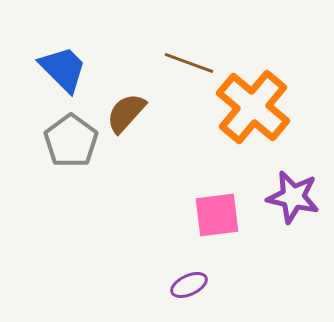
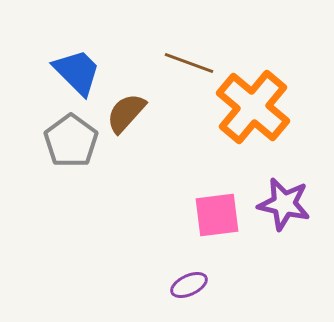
blue trapezoid: moved 14 px right, 3 px down
purple star: moved 9 px left, 7 px down
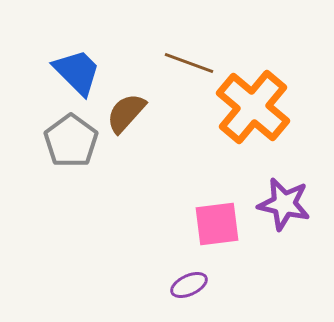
pink square: moved 9 px down
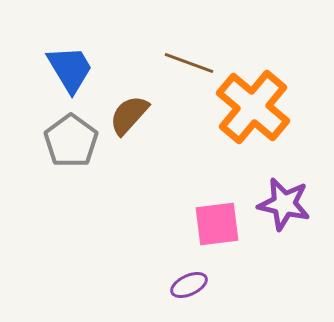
blue trapezoid: moved 7 px left, 3 px up; rotated 14 degrees clockwise
brown semicircle: moved 3 px right, 2 px down
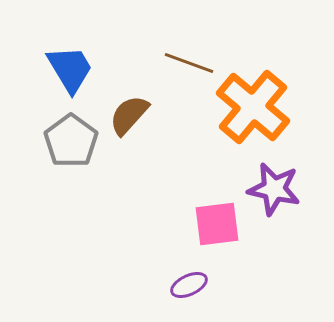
purple star: moved 10 px left, 15 px up
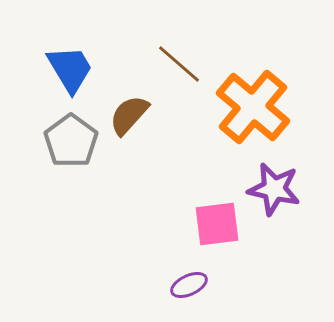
brown line: moved 10 px left, 1 px down; rotated 21 degrees clockwise
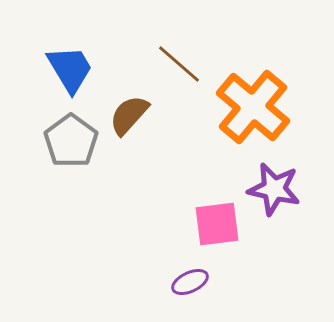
purple ellipse: moved 1 px right, 3 px up
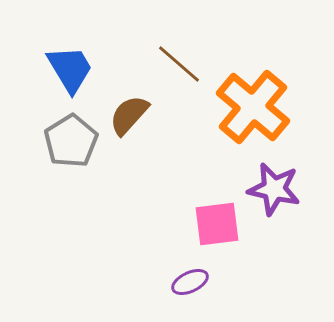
gray pentagon: rotated 4 degrees clockwise
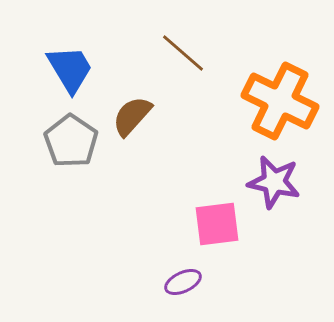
brown line: moved 4 px right, 11 px up
orange cross: moved 27 px right, 6 px up; rotated 14 degrees counterclockwise
brown semicircle: moved 3 px right, 1 px down
gray pentagon: rotated 6 degrees counterclockwise
purple star: moved 7 px up
purple ellipse: moved 7 px left
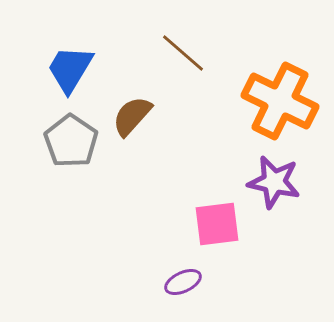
blue trapezoid: rotated 118 degrees counterclockwise
